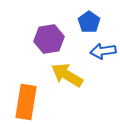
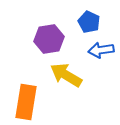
blue pentagon: rotated 10 degrees counterclockwise
blue arrow: moved 2 px left, 1 px up
yellow arrow: moved 1 px left
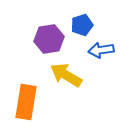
blue pentagon: moved 7 px left, 3 px down; rotated 30 degrees clockwise
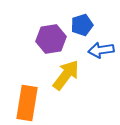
purple hexagon: moved 2 px right
yellow arrow: rotated 96 degrees clockwise
orange rectangle: moved 1 px right, 1 px down
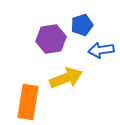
yellow arrow: moved 3 px down; rotated 32 degrees clockwise
orange rectangle: moved 1 px right, 1 px up
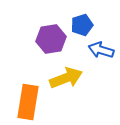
blue arrow: rotated 25 degrees clockwise
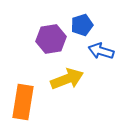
blue arrow: moved 1 px down
yellow arrow: moved 1 px right, 1 px down
orange rectangle: moved 5 px left
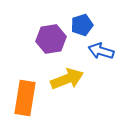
orange rectangle: moved 2 px right, 4 px up
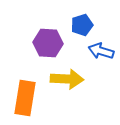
purple hexagon: moved 3 px left, 4 px down; rotated 12 degrees clockwise
yellow arrow: rotated 24 degrees clockwise
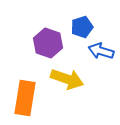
blue pentagon: moved 2 px down
purple hexagon: rotated 16 degrees clockwise
yellow arrow: rotated 16 degrees clockwise
